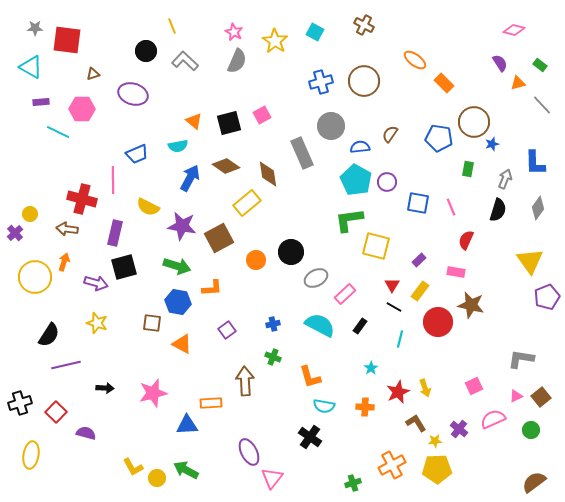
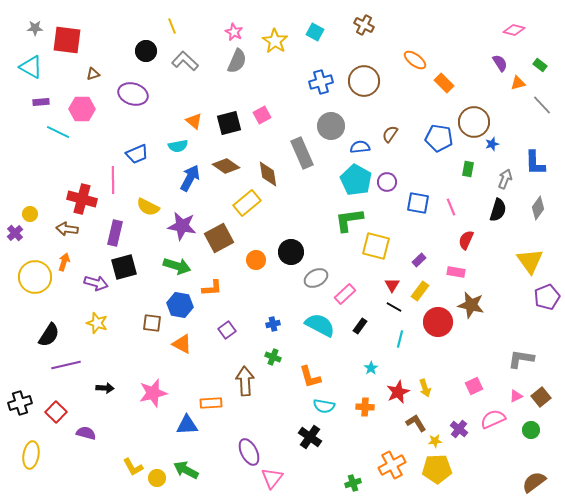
blue hexagon at (178, 302): moved 2 px right, 3 px down
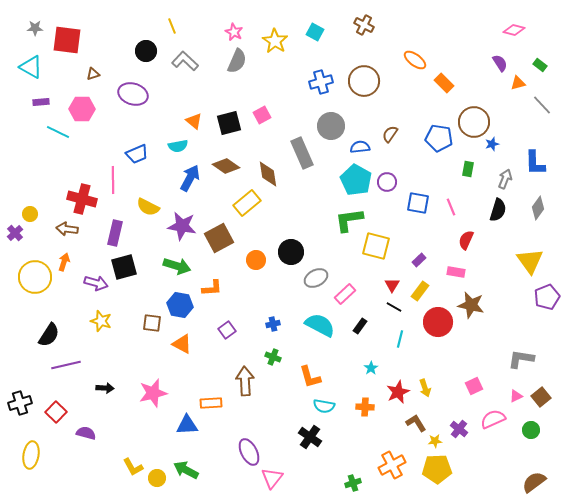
yellow star at (97, 323): moved 4 px right, 2 px up
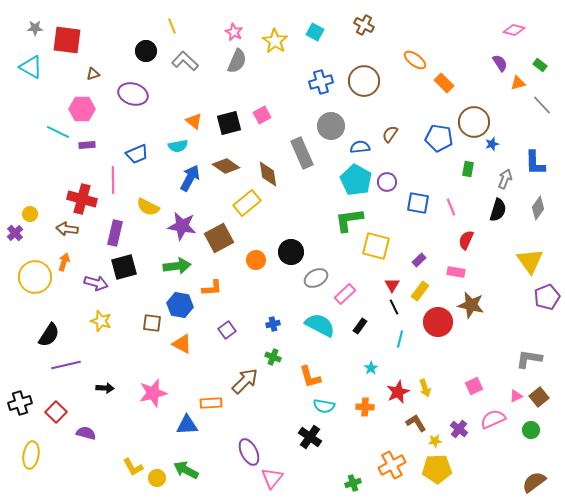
purple rectangle at (41, 102): moved 46 px right, 43 px down
green arrow at (177, 266): rotated 24 degrees counterclockwise
black line at (394, 307): rotated 35 degrees clockwise
gray L-shape at (521, 359): moved 8 px right
brown arrow at (245, 381): rotated 48 degrees clockwise
brown square at (541, 397): moved 2 px left
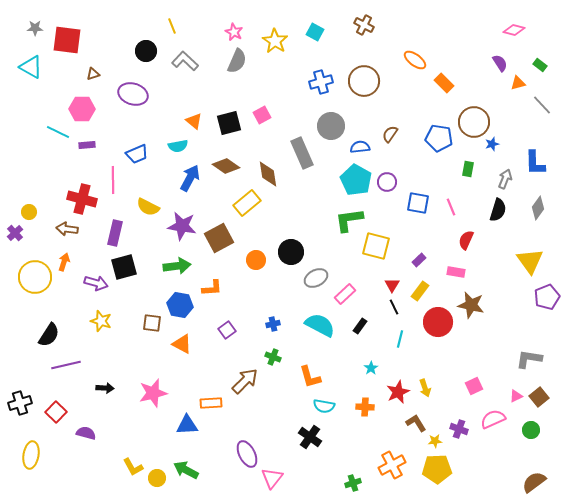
yellow circle at (30, 214): moved 1 px left, 2 px up
purple cross at (459, 429): rotated 18 degrees counterclockwise
purple ellipse at (249, 452): moved 2 px left, 2 px down
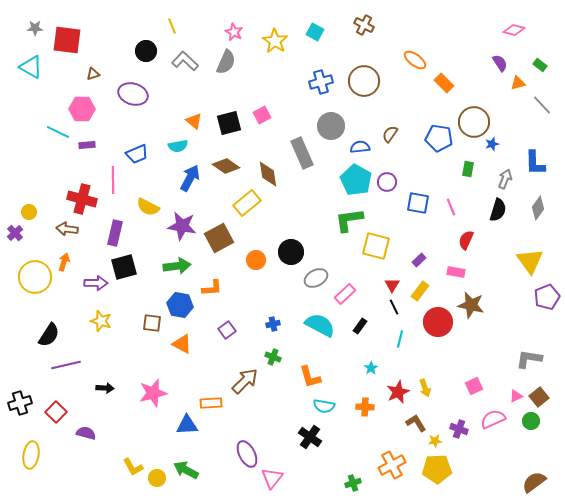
gray semicircle at (237, 61): moved 11 px left, 1 px down
purple arrow at (96, 283): rotated 15 degrees counterclockwise
green circle at (531, 430): moved 9 px up
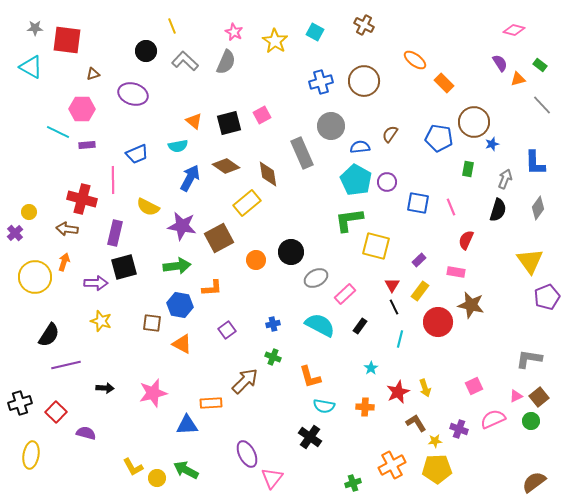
orange triangle at (518, 83): moved 4 px up
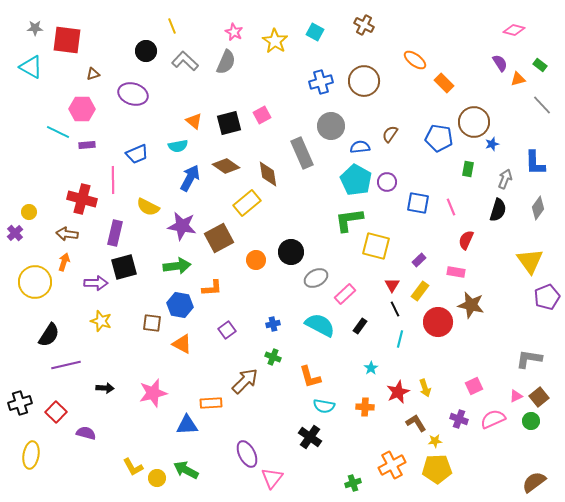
brown arrow at (67, 229): moved 5 px down
yellow circle at (35, 277): moved 5 px down
black line at (394, 307): moved 1 px right, 2 px down
purple cross at (459, 429): moved 10 px up
